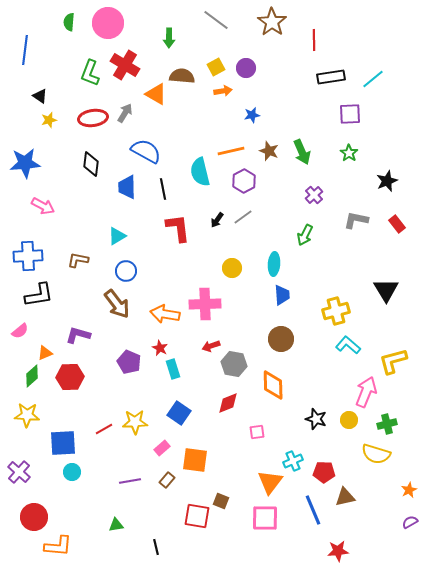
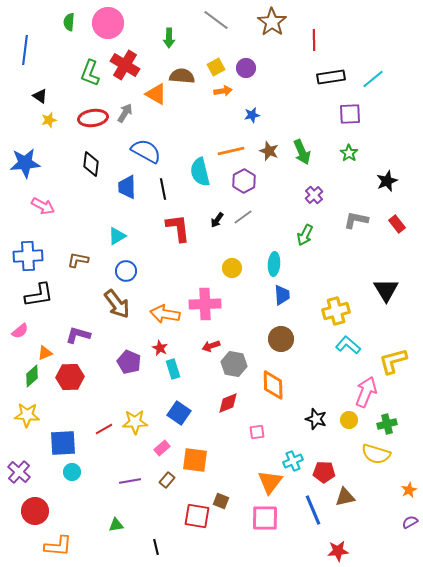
red circle at (34, 517): moved 1 px right, 6 px up
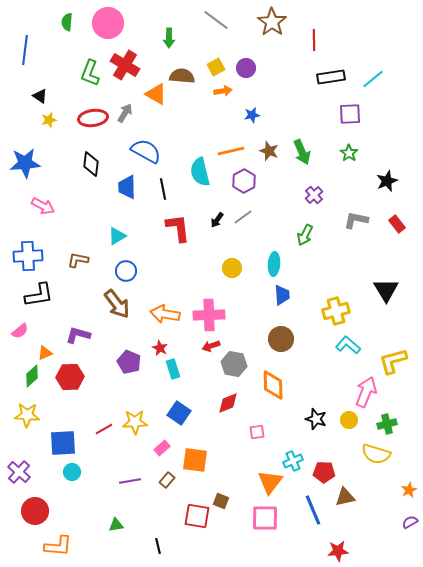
green semicircle at (69, 22): moved 2 px left
pink cross at (205, 304): moved 4 px right, 11 px down
black line at (156, 547): moved 2 px right, 1 px up
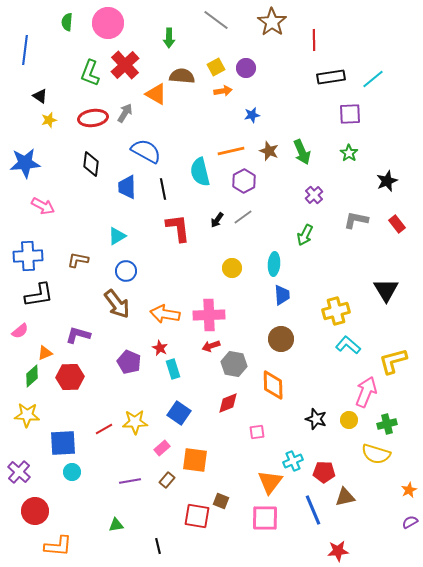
red cross at (125, 65): rotated 16 degrees clockwise
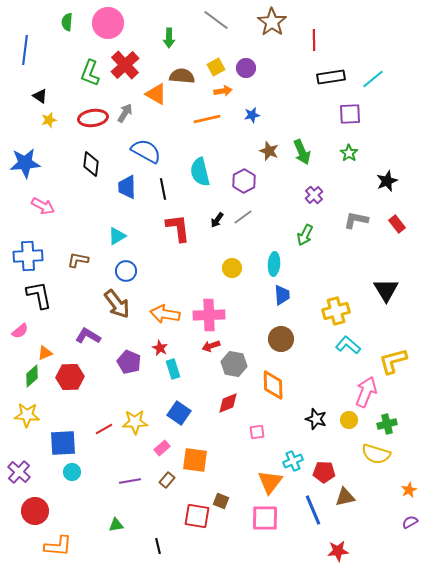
orange line at (231, 151): moved 24 px left, 32 px up
black L-shape at (39, 295): rotated 92 degrees counterclockwise
purple L-shape at (78, 335): moved 10 px right, 1 px down; rotated 15 degrees clockwise
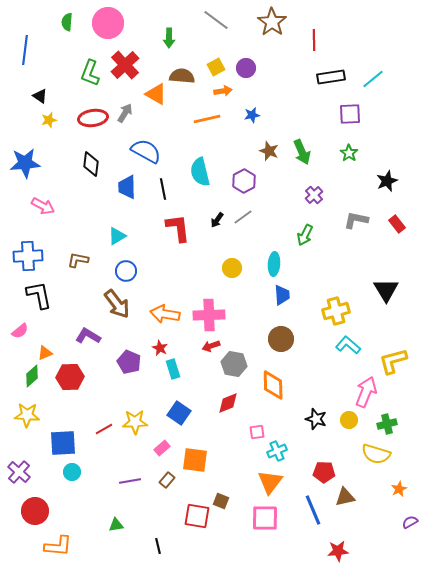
cyan cross at (293, 461): moved 16 px left, 10 px up
orange star at (409, 490): moved 10 px left, 1 px up
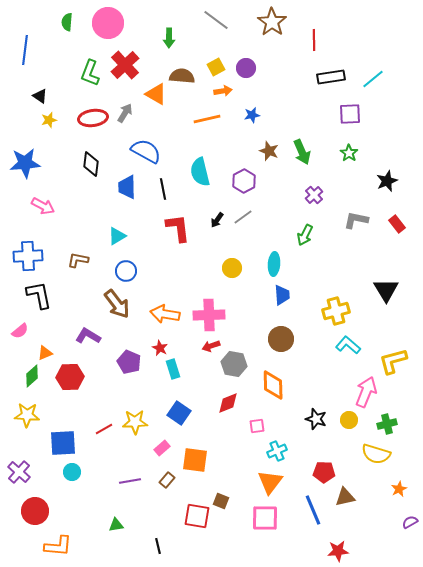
pink square at (257, 432): moved 6 px up
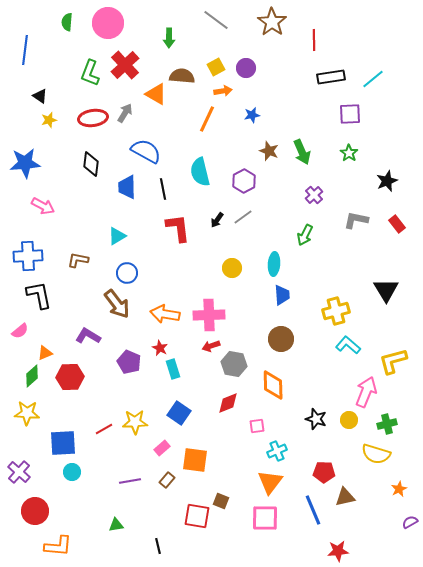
orange line at (207, 119): rotated 52 degrees counterclockwise
blue circle at (126, 271): moved 1 px right, 2 px down
yellow star at (27, 415): moved 2 px up
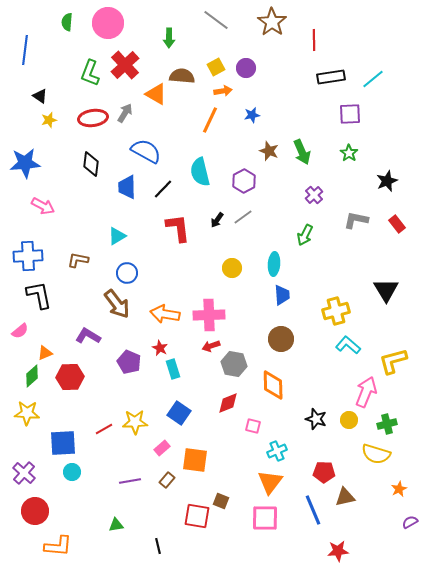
orange line at (207, 119): moved 3 px right, 1 px down
black line at (163, 189): rotated 55 degrees clockwise
pink square at (257, 426): moved 4 px left; rotated 21 degrees clockwise
purple cross at (19, 472): moved 5 px right, 1 px down
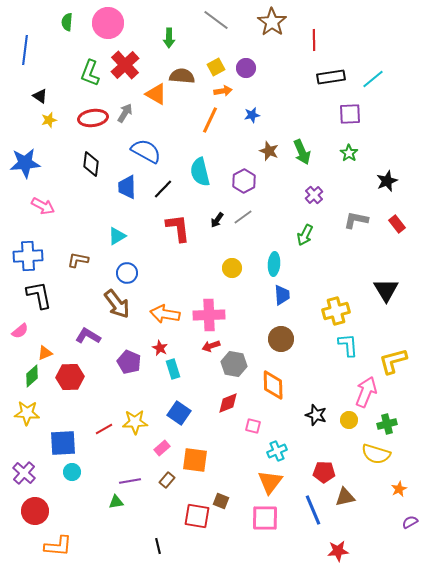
cyan L-shape at (348, 345): rotated 45 degrees clockwise
black star at (316, 419): moved 4 px up
green triangle at (116, 525): moved 23 px up
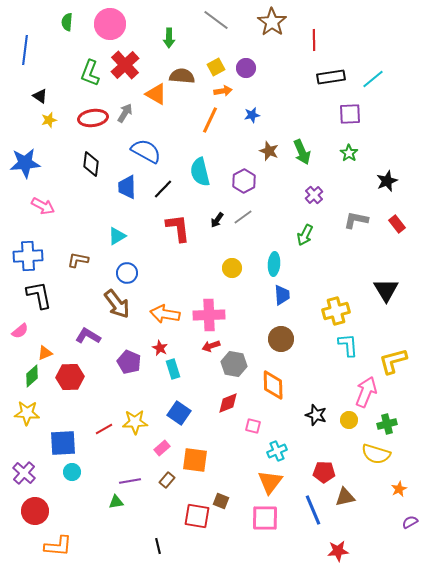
pink circle at (108, 23): moved 2 px right, 1 px down
